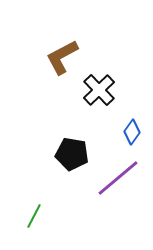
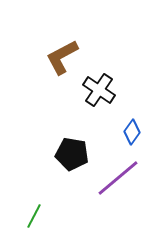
black cross: rotated 12 degrees counterclockwise
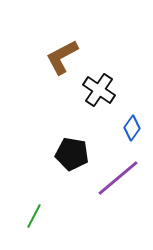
blue diamond: moved 4 px up
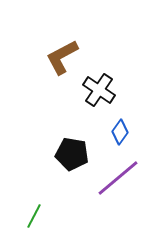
blue diamond: moved 12 px left, 4 px down
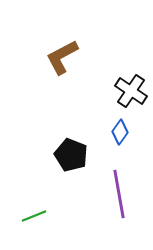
black cross: moved 32 px right, 1 px down
black pentagon: moved 1 px left, 1 px down; rotated 12 degrees clockwise
purple line: moved 1 px right, 16 px down; rotated 60 degrees counterclockwise
green line: rotated 40 degrees clockwise
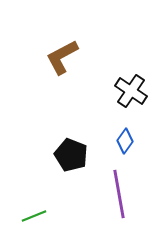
blue diamond: moved 5 px right, 9 px down
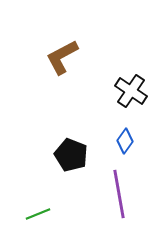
green line: moved 4 px right, 2 px up
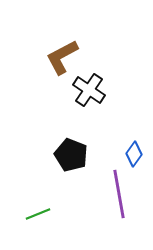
black cross: moved 42 px left, 1 px up
blue diamond: moved 9 px right, 13 px down
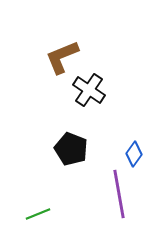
brown L-shape: rotated 6 degrees clockwise
black pentagon: moved 6 px up
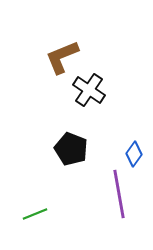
green line: moved 3 px left
